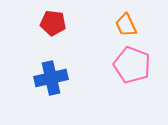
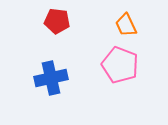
red pentagon: moved 4 px right, 2 px up
pink pentagon: moved 12 px left
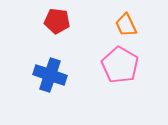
pink pentagon: rotated 9 degrees clockwise
blue cross: moved 1 px left, 3 px up; rotated 32 degrees clockwise
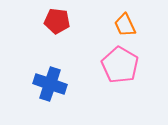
orange trapezoid: moved 1 px left
blue cross: moved 9 px down
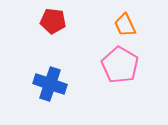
red pentagon: moved 4 px left
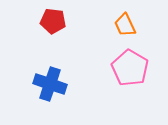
pink pentagon: moved 10 px right, 3 px down
